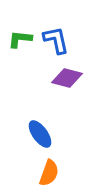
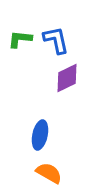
purple diamond: rotated 40 degrees counterclockwise
blue ellipse: moved 1 px down; rotated 48 degrees clockwise
orange semicircle: rotated 80 degrees counterclockwise
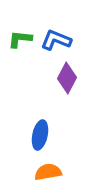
blue L-shape: rotated 56 degrees counterclockwise
purple diamond: rotated 36 degrees counterclockwise
orange semicircle: moved 1 px left, 1 px up; rotated 40 degrees counterclockwise
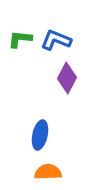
orange semicircle: rotated 8 degrees clockwise
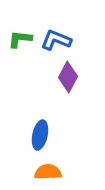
purple diamond: moved 1 px right, 1 px up
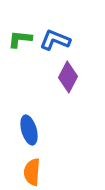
blue L-shape: moved 1 px left
blue ellipse: moved 11 px left, 5 px up; rotated 28 degrees counterclockwise
orange semicircle: moved 16 px left; rotated 84 degrees counterclockwise
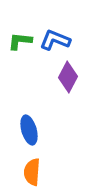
green L-shape: moved 2 px down
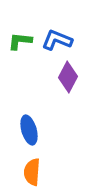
blue L-shape: moved 2 px right
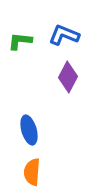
blue L-shape: moved 7 px right, 5 px up
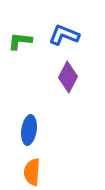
blue ellipse: rotated 24 degrees clockwise
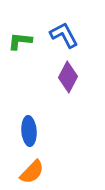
blue L-shape: rotated 40 degrees clockwise
blue ellipse: moved 1 px down; rotated 12 degrees counterclockwise
orange semicircle: rotated 140 degrees counterclockwise
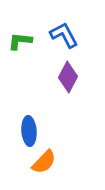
orange semicircle: moved 12 px right, 10 px up
